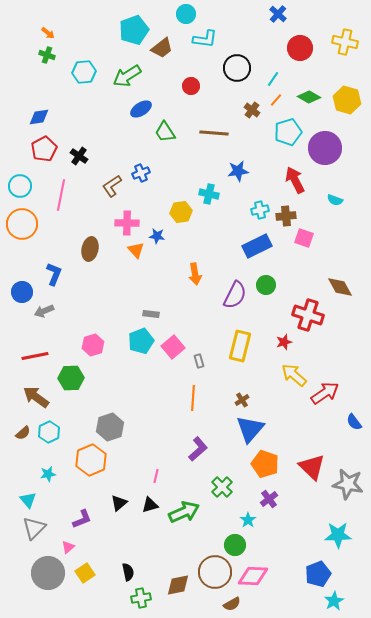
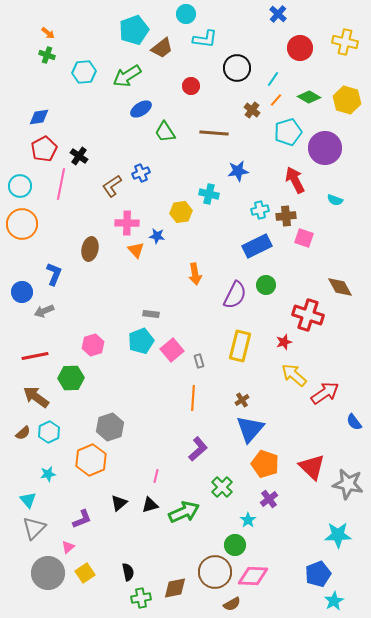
pink line at (61, 195): moved 11 px up
pink square at (173, 347): moved 1 px left, 3 px down
brown diamond at (178, 585): moved 3 px left, 3 px down
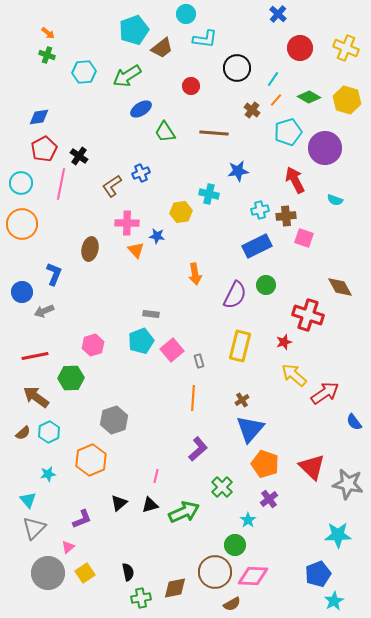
yellow cross at (345, 42): moved 1 px right, 6 px down; rotated 10 degrees clockwise
cyan circle at (20, 186): moved 1 px right, 3 px up
gray hexagon at (110, 427): moved 4 px right, 7 px up
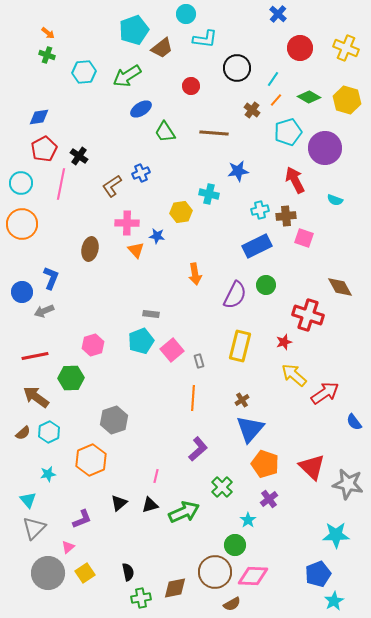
blue L-shape at (54, 274): moved 3 px left, 4 px down
cyan star at (338, 535): moved 2 px left
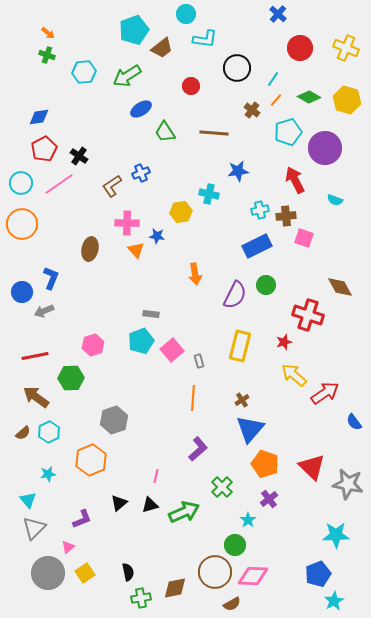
pink line at (61, 184): moved 2 px left; rotated 44 degrees clockwise
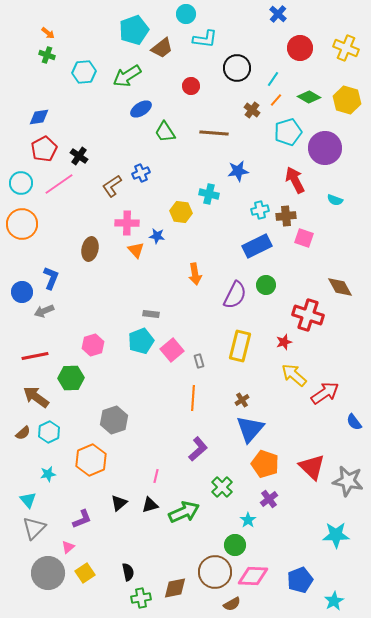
yellow hexagon at (181, 212): rotated 15 degrees clockwise
gray star at (348, 484): moved 3 px up
blue pentagon at (318, 574): moved 18 px left, 6 px down
